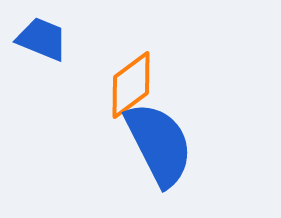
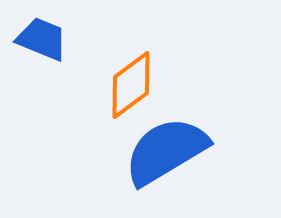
blue semicircle: moved 7 px right, 7 px down; rotated 94 degrees counterclockwise
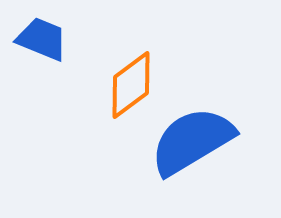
blue semicircle: moved 26 px right, 10 px up
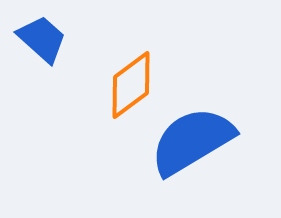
blue trapezoid: rotated 20 degrees clockwise
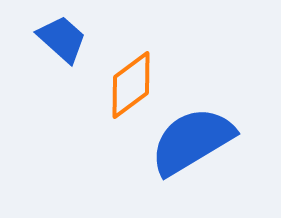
blue trapezoid: moved 20 px right
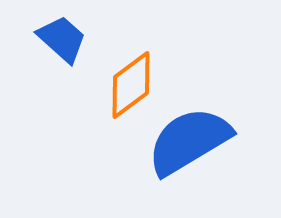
blue semicircle: moved 3 px left
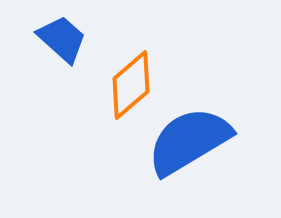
orange diamond: rotated 4 degrees counterclockwise
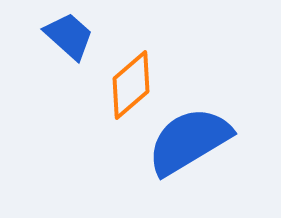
blue trapezoid: moved 7 px right, 3 px up
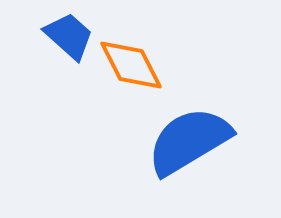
orange diamond: moved 20 px up; rotated 76 degrees counterclockwise
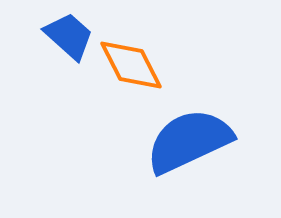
blue semicircle: rotated 6 degrees clockwise
